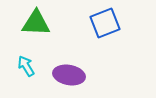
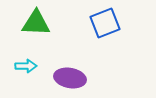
cyan arrow: rotated 120 degrees clockwise
purple ellipse: moved 1 px right, 3 px down
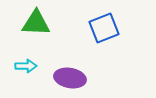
blue square: moved 1 px left, 5 px down
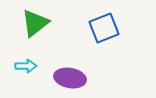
green triangle: moved 1 px left; rotated 40 degrees counterclockwise
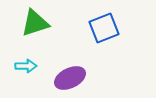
green triangle: rotated 20 degrees clockwise
purple ellipse: rotated 36 degrees counterclockwise
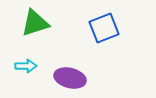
purple ellipse: rotated 40 degrees clockwise
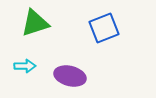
cyan arrow: moved 1 px left
purple ellipse: moved 2 px up
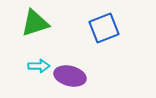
cyan arrow: moved 14 px right
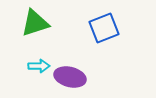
purple ellipse: moved 1 px down
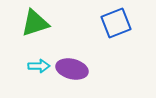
blue square: moved 12 px right, 5 px up
purple ellipse: moved 2 px right, 8 px up
